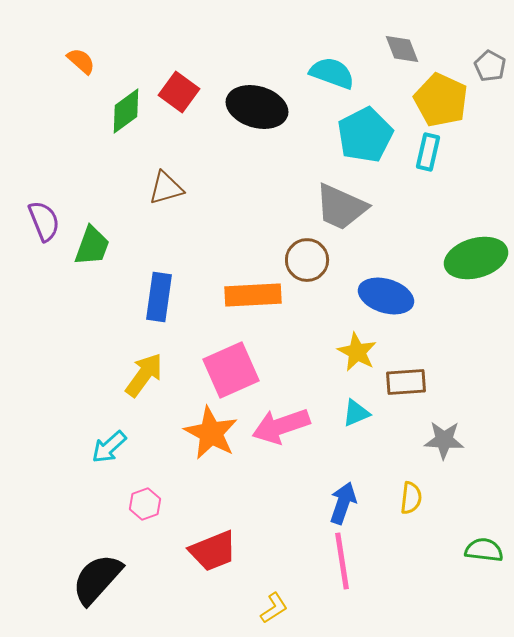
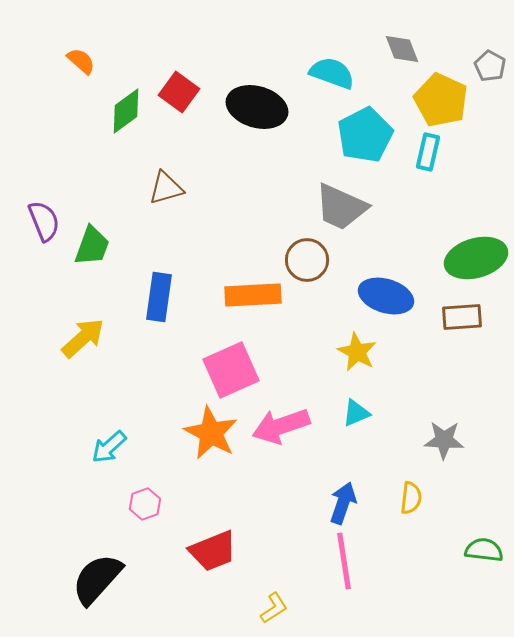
yellow arrow: moved 61 px left, 37 px up; rotated 12 degrees clockwise
brown rectangle: moved 56 px right, 65 px up
pink line: moved 2 px right
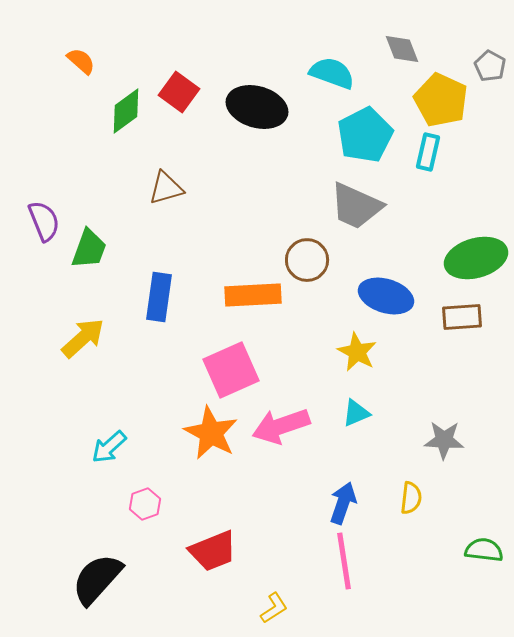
gray trapezoid: moved 15 px right, 1 px up
green trapezoid: moved 3 px left, 3 px down
